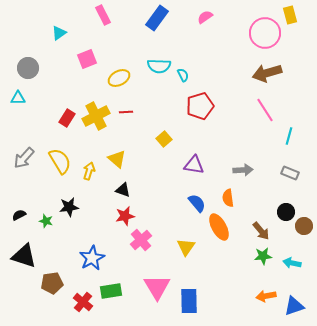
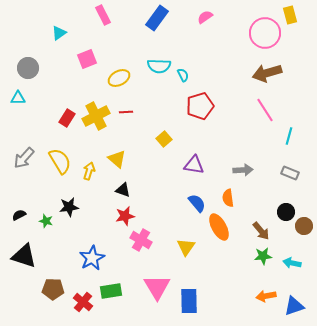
pink cross at (141, 240): rotated 20 degrees counterclockwise
brown pentagon at (52, 283): moved 1 px right, 6 px down; rotated 10 degrees clockwise
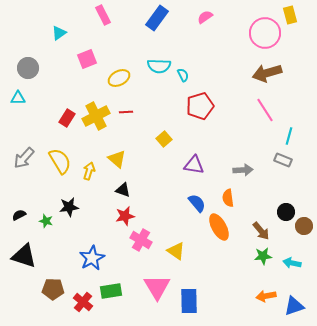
gray rectangle at (290, 173): moved 7 px left, 13 px up
yellow triangle at (186, 247): moved 10 px left, 4 px down; rotated 30 degrees counterclockwise
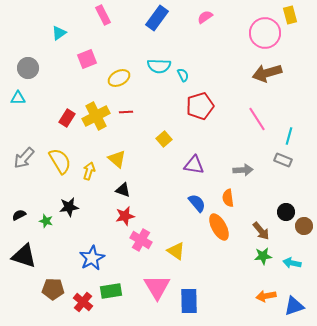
pink line at (265, 110): moved 8 px left, 9 px down
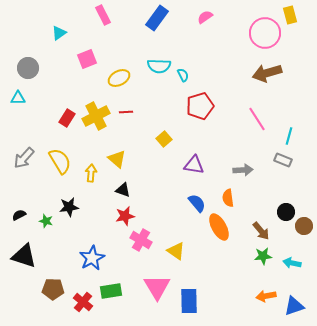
yellow arrow at (89, 171): moved 2 px right, 2 px down; rotated 12 degrees counterclockwise
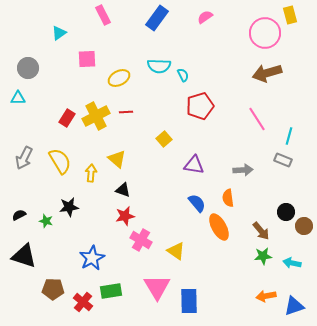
pink square at (87, 59): rotated 18 degrees clockwise
gray arrow at (24, 158): rotated 15 degrees counterclockwise
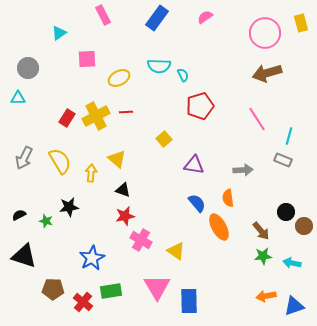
yellow rectangle at (290, 15): moved 11 px right, 8 px down
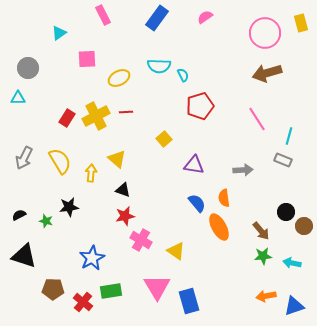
orange semicircle at (228, 198): moved 4 px left
blue rectangle at (189, 301): rotated 15 degrees counterclockwise
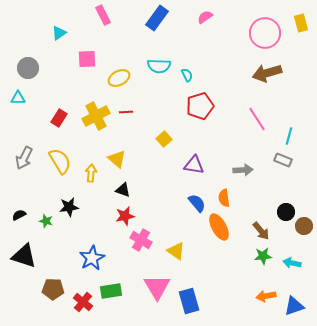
cyan semicircle at (183, 75): moved 4 px right
red rectangle at (67, 118): moved 8 px left
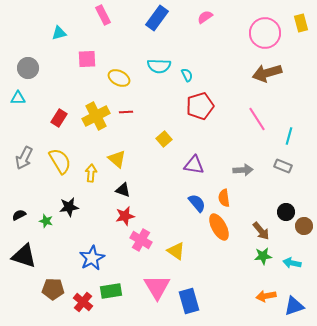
cyan triangle at (59, 33): rotated 21 degrees clockwise
yellow ellipse at (119, 78): rotated 55 degrees clockwise
gray rectangle at (283, 160): moved 6 px down
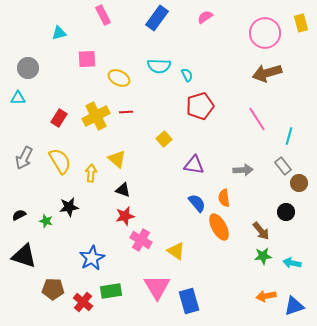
gray rectangle at (283, 166): rotated 30 degrees clockwise
brown circle at (304, 226): moved 5 px left, 43 px up
